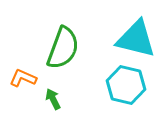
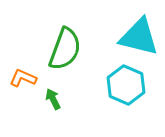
cyan triangle: moved 3 px right, 2 px up
green semicircle: moved 2 px right, 1 px down
cyan hexagon: rotated 9 degrees clockwise
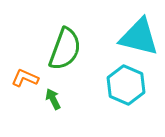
orange L-shape: moved 2 px right
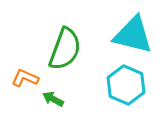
cyan triangle: moved 6 px left, 2 px up
green arrow: rotated 35 degrees counterclockwise
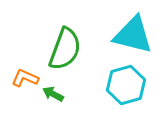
cyan hexagon: rotated 21 degrees clockwise
green arrow: moved 5 px up
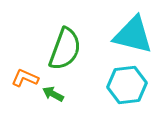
cyan hexagon: moved 1 px right; rotated 9 degrees clockwise
